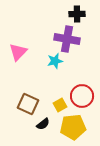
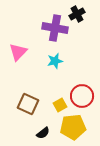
black cross: rotated 28 degrees counterclockwise
purple cross: moved 12 px left, 11 px up
black semicircle: moved 9 px down
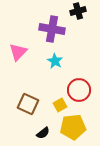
black cross: moved 1 px right, 3 px up; rotated 14 degrees clockwise
purple cross: moved 3 px left, 1 px down
cyan star: rotated 28 degrees counterclockwise
red circle: moved 3 px left, 6 px up
